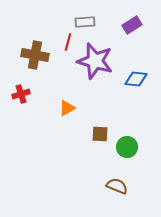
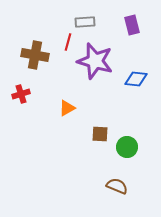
purple rectangle: rotated 72 degrees counterclockwise
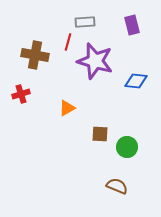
blue diamond: moved 2 px down
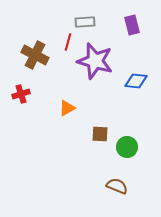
brown cross: rotated 16 degrees clockwise
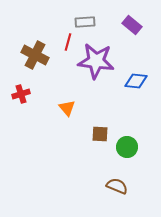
purple rectangle: rotated 36 degrees counterclockwise
purple star: moved 1 px right; rotated 9 degrees counterclockwise
orange triangle: rotated 42 degrees counterclockwise
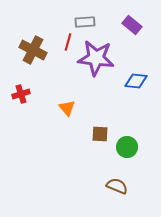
brown cross: moved 2 px left, 5 px up
purple star: moved 3 px up
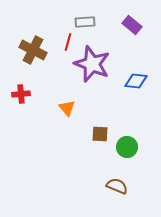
purple star: moved 4 px left, 6 px down; rotated 15 degrees clockwise
red cross: rotated 12 degrees clockwise
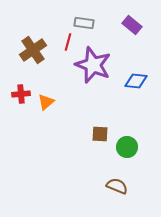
gray rectangle: moved 1 px left, 1 px down; rotated 12 degrees clockwise
brown cross: rotated 28 degrees clockwise
purple star: moved 1 px right, 1 px down
orange triangle: moved 21 px left, 6 px up; rotated 30 degrees clockwise
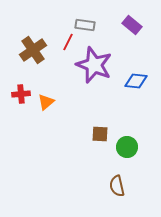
gray rectangle: moved 1 px right, 2 px down
red line: rotated 12 degrees clockwise
purple star: moved 1 px right
brown semicircle: rotated 125 degrees counterclockwise
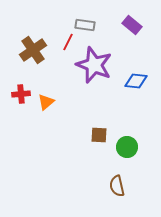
brown square: moved 1 px left, 1 px down
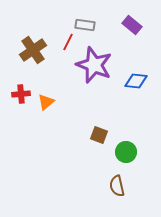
brown square: rotated 18 degrees clockwise
green circle: moved 1 px left, 5 px down
